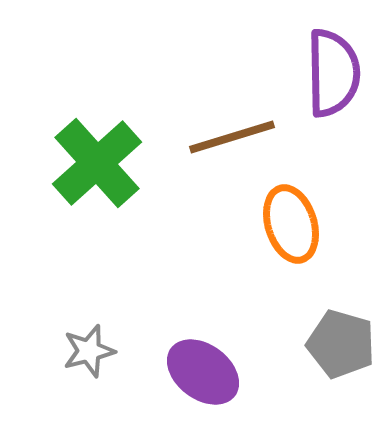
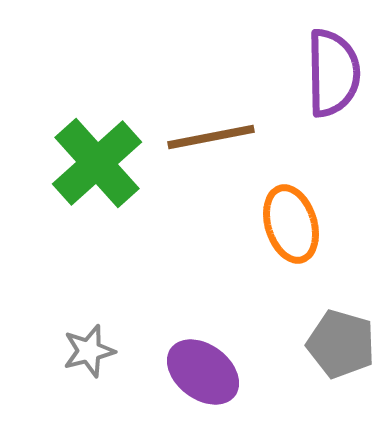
brown line: moved 21 px left; rotated 6 degrees clockwise
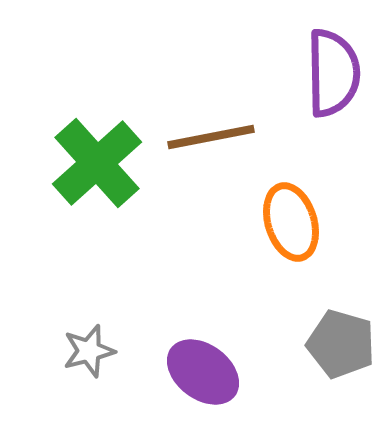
orange ellipse: moved 2 px up
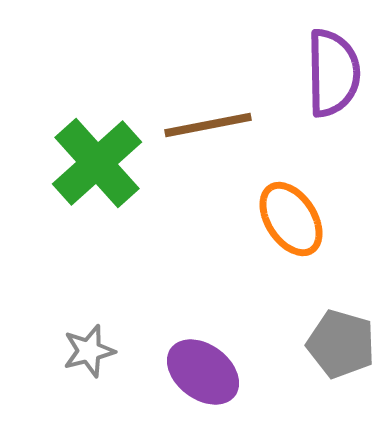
brown line: moved 3 px left, 12 px up
orange ellipse: moved 3 px up; rotated 16 degrees counterclockwise
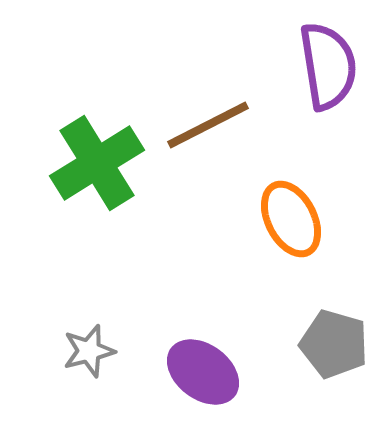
purple semicircle: moved 5 px left, 7 px up; rotated 8 degrees counterclockwise
brown line: rotated 16 degrees counterclockwise
green cross: rotated 10 degrees clockwise
orange ellipse: rotated 6 degrees clockwise
gray pentagon: moved 7 px left
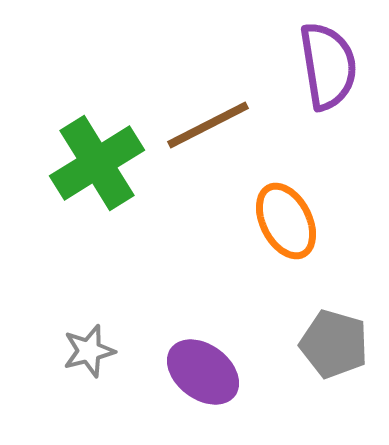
orange ellipse: moved 5 px left, 2 px down
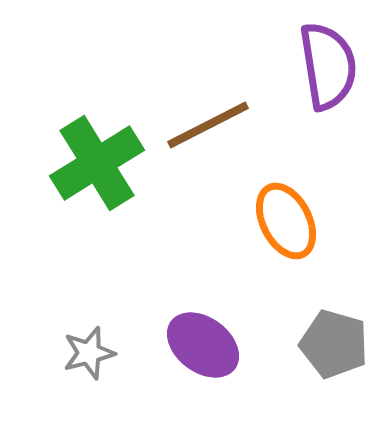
gray star: moved 2 px down
purple ellipse: moved 27 px up
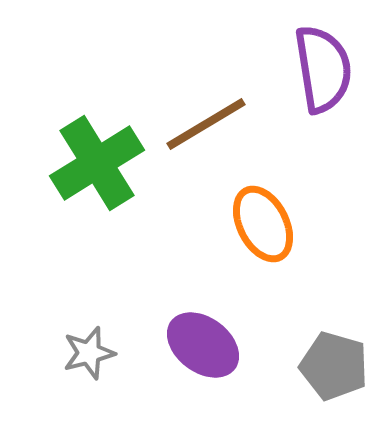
purple semicircle: moved 5 px left, 3 px down
brown line: moved 2 px left, 1 px up; rotated 4 degrees counterclockwise
orange ellipse: moved 23 px left, 3 px down
gray pentagon: moved 22 px down
